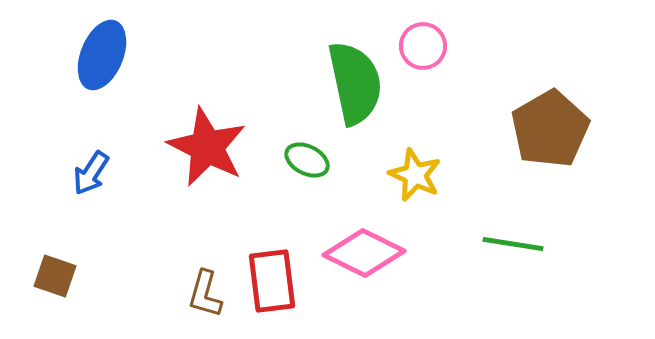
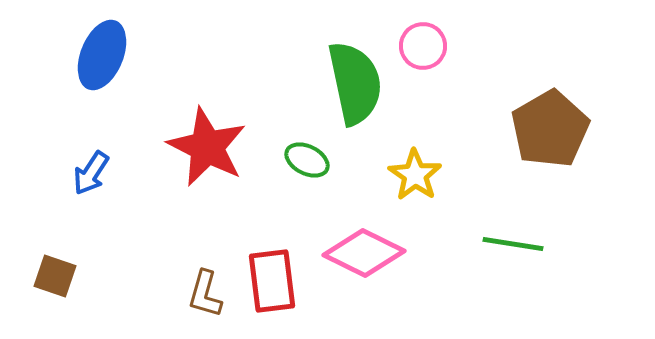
yellow star: rotated 10 degrees clockwise
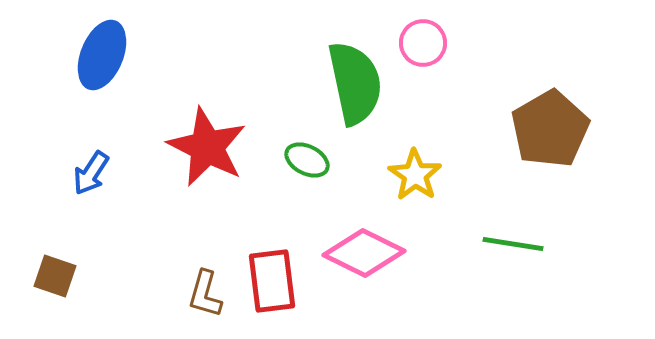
pink circle: moved 3 px up
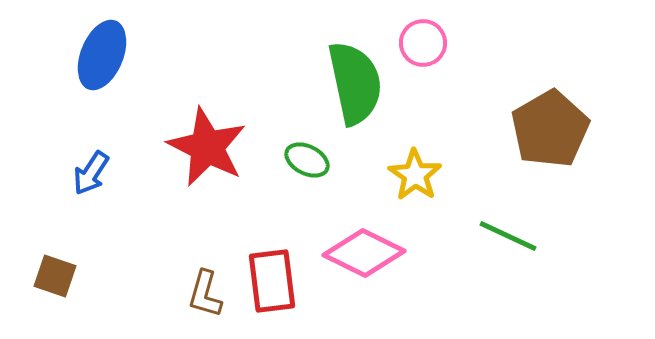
green line: moved 5 px left, 8 px up; rotated 16 degrees clockwise
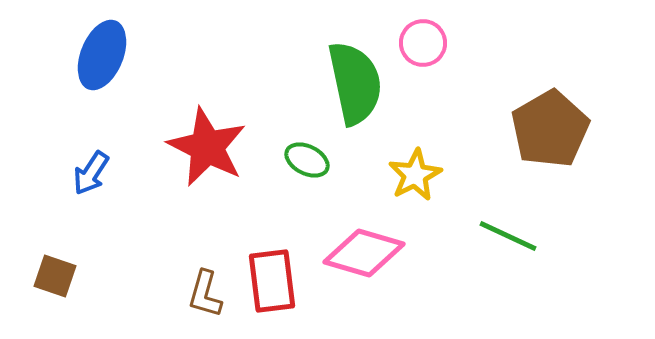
yellow star: rotated 10 degrees clockwise
pink diamond: rotated 10 degrees counterclockwise
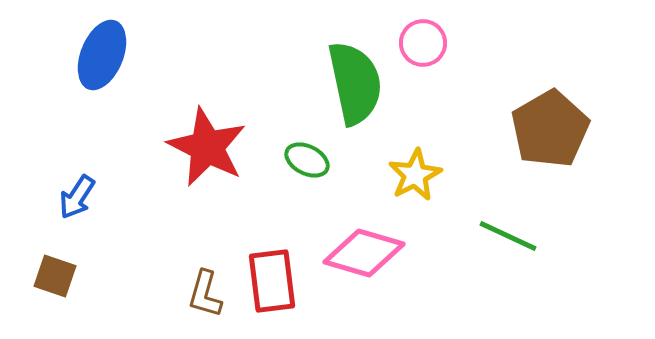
blue arrow: moved 14 px left, 24 px down
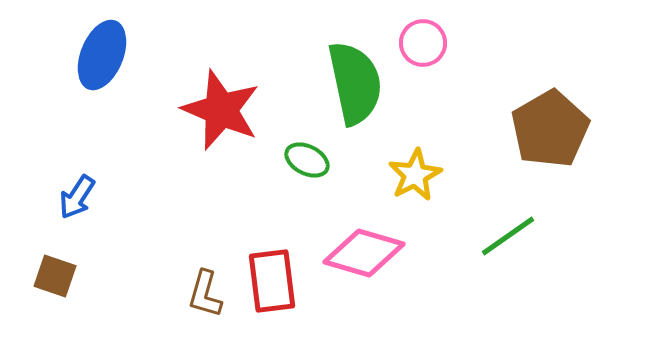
red star: moved 14 px right, 37 px up; rotated 4 degrees counterclockwise
green line: rotated 60 degrees counterclockwise
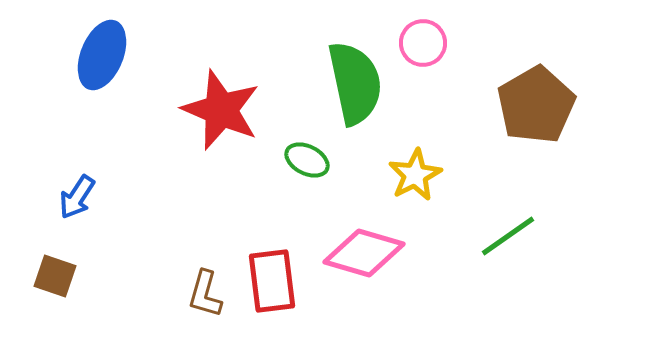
brown pentagon: moved 14 px left, 24 px up
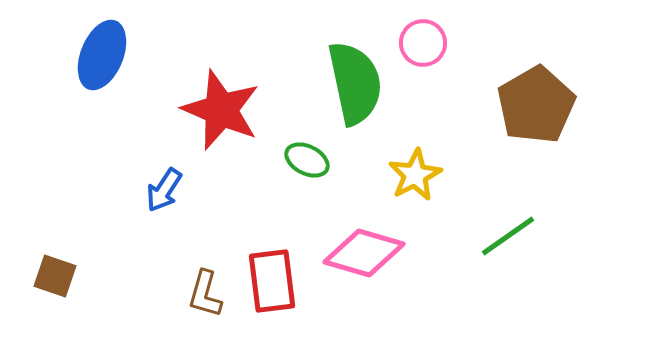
blue arrow: moved 87 px right, 7 px up
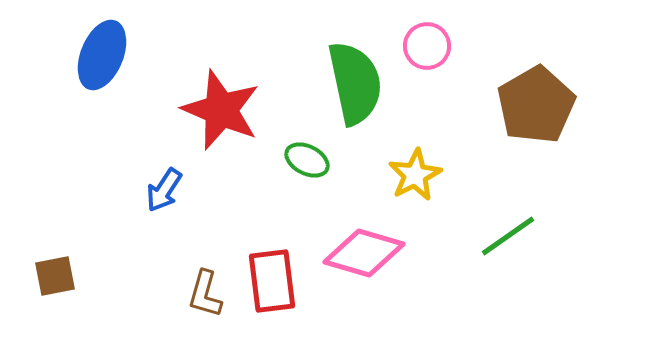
pink circle: moved 4 px right, 3 px down
brown square: rotated 30 degrees counterclockwise
